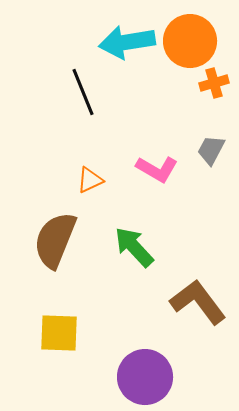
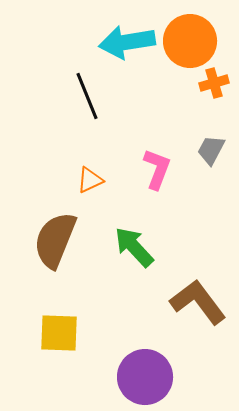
black line: moved 4 px right, 4 px down
pink L-shape: rotated 99 degrees counterclockwise
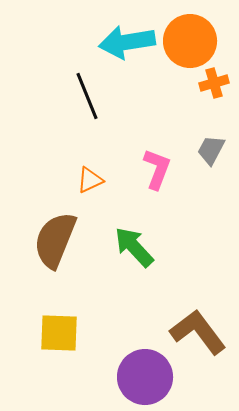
brown L-shape: moved 30 px down
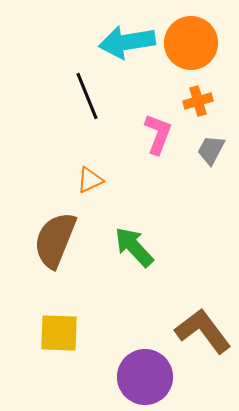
orange circle: moved 1 px right, 2 px down
orange cross: moved 16 px left, 18 px down
pink L-shape: moved 1 px right, 35 px up
brown L-shape: moved 5 px right, 1 px up
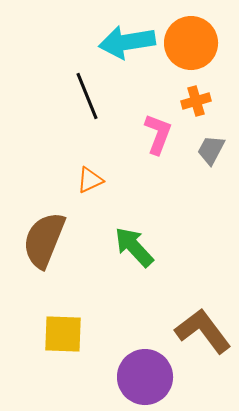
orange cross: moved 2 px left
brown semicircle: moved 11 px left
yellow square: moved 4 px right, 1 px down
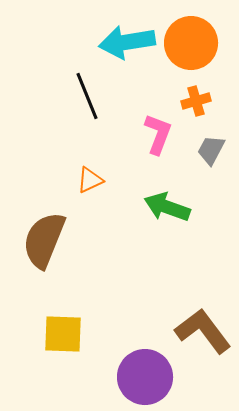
green arrow: moved 33 px right, 40 px up; rotated 27 degrees counterclockwise
